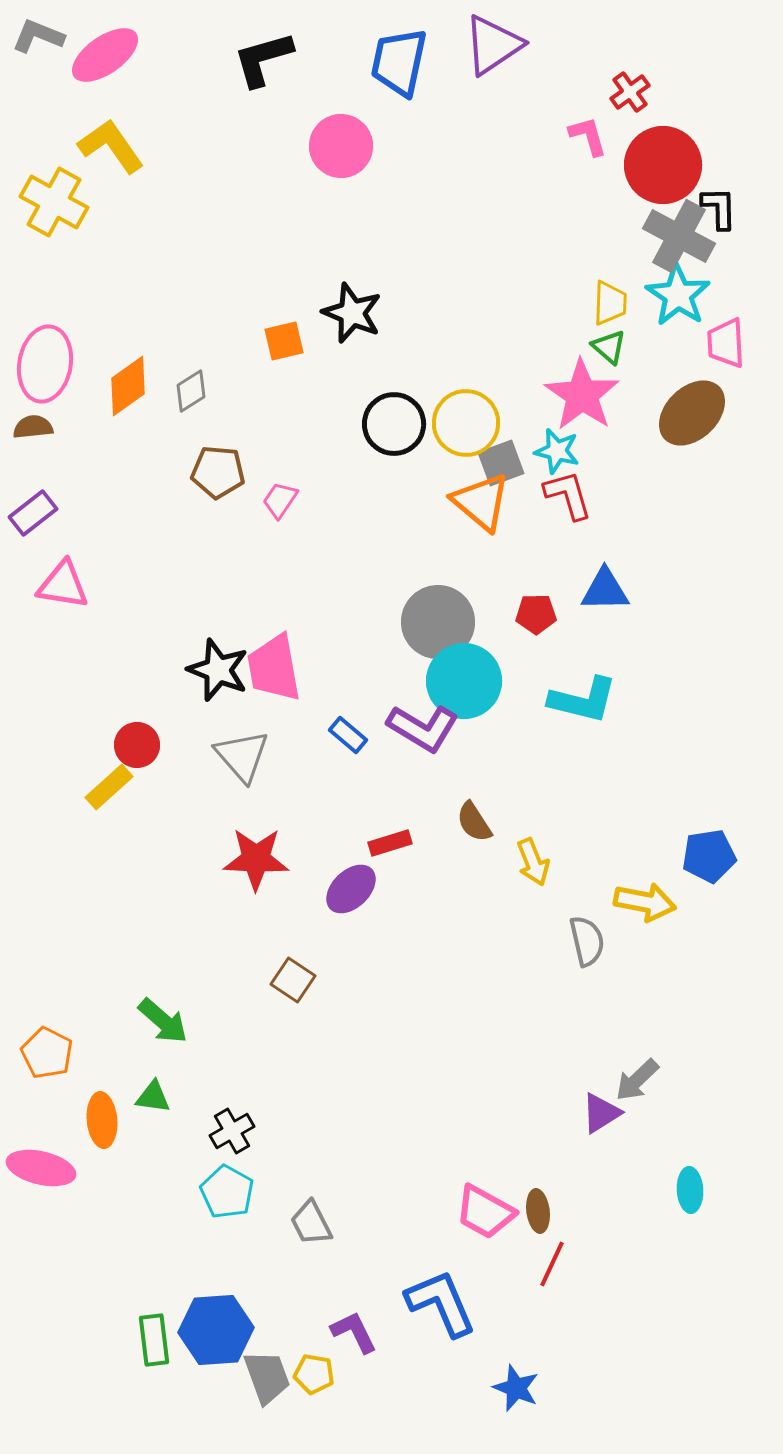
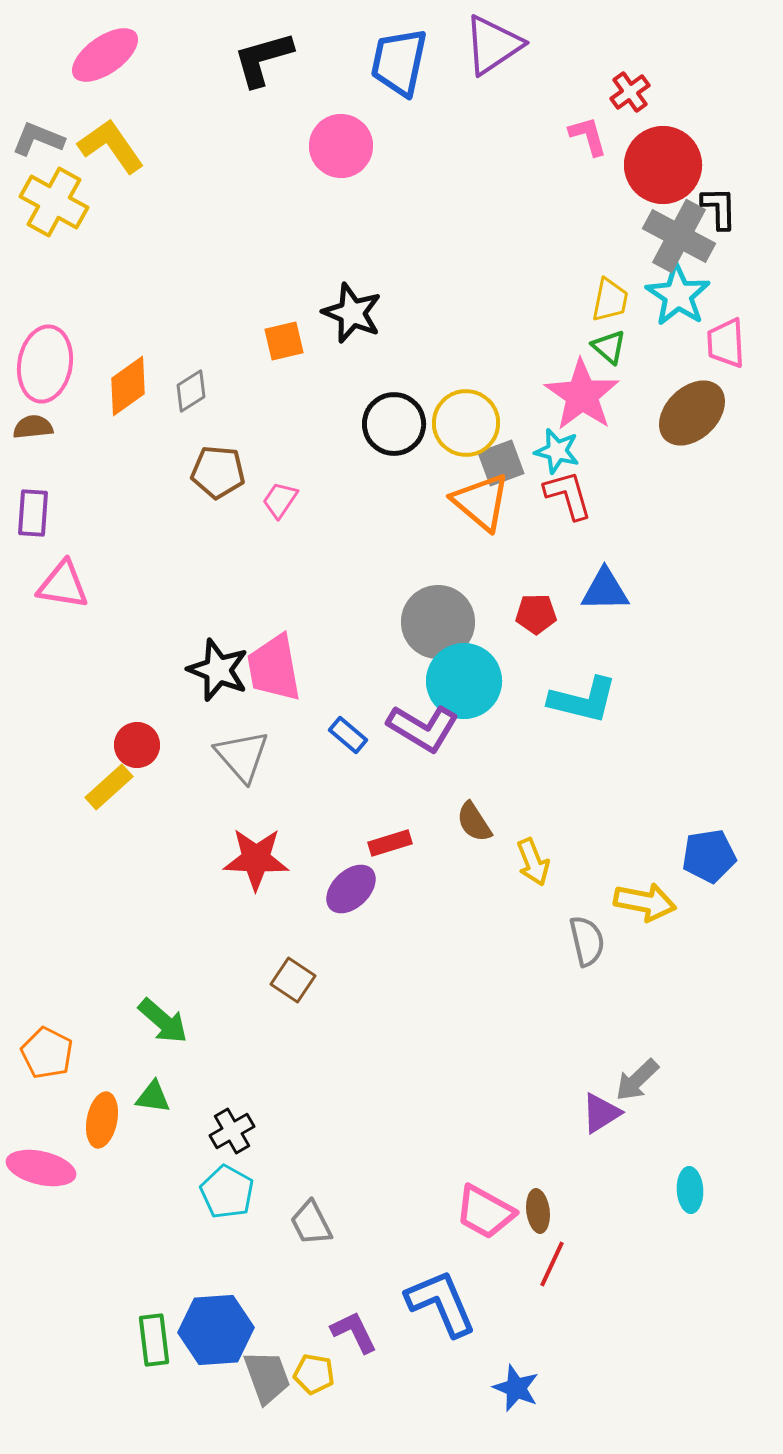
gray L-shape at (38, 36): moved 103 px down
yellow trapezoid at (610, 303): moved 3 px up; rotated 9 degrees clockwise
purple rectangle at (33, 513): rotated 48 degrees counterclockwise
orange ellipse at (102, 1120): rotated 16 degrees clockwise
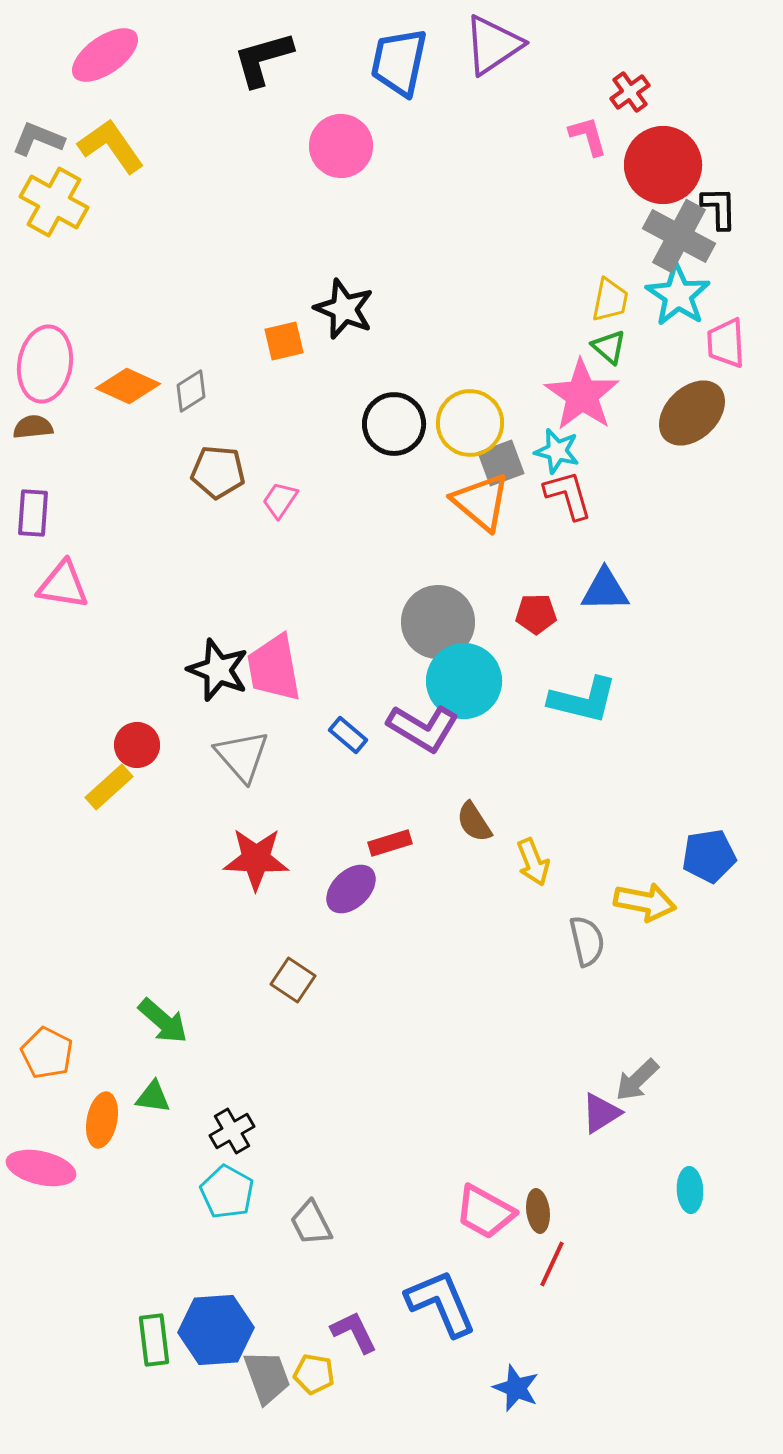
black star at (352, 313): moved 8 px left, 4 px up
orange diamond at (128, 386): rotated 60 degrees clockwise
yellow circle at (466, 423): moved 4 px right
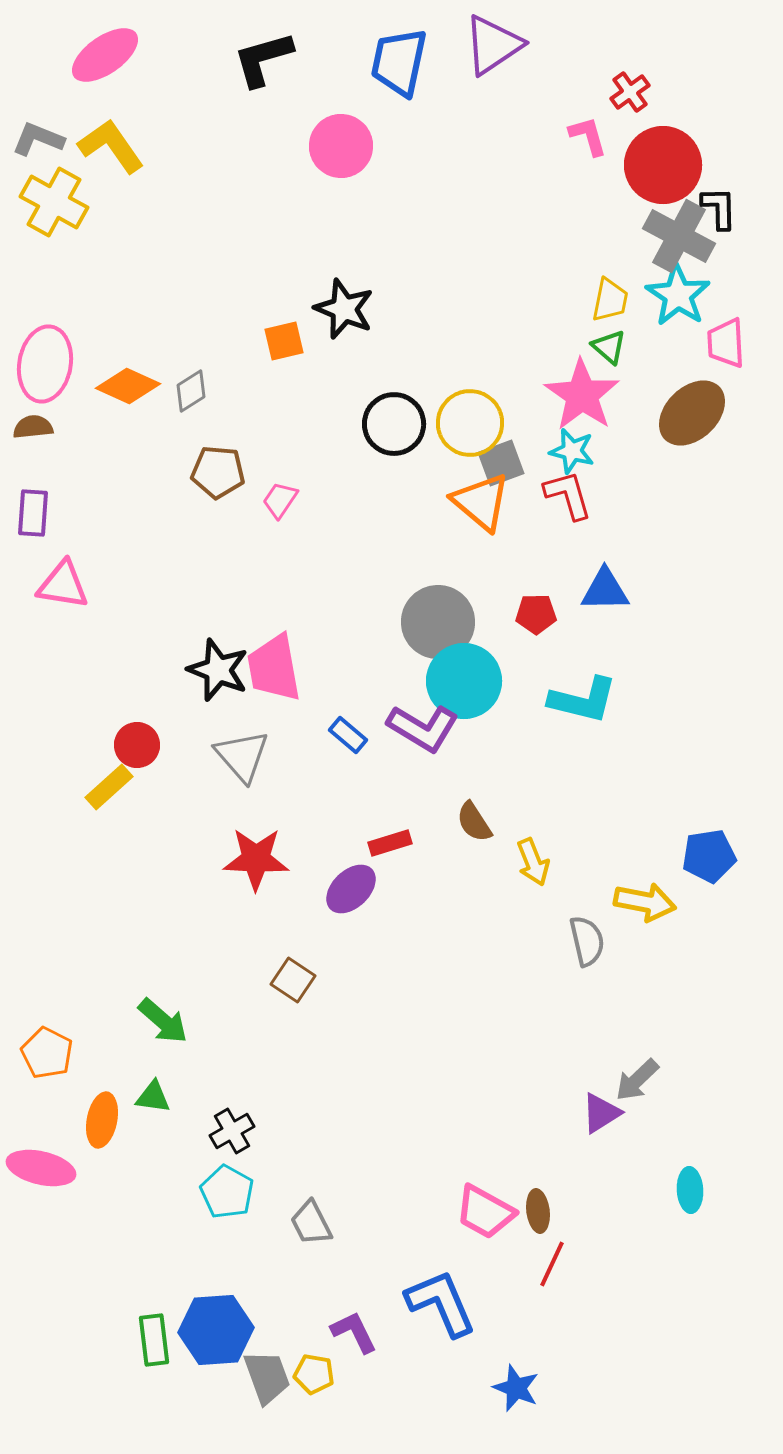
cyan star at (557, 451): moved 15 px right
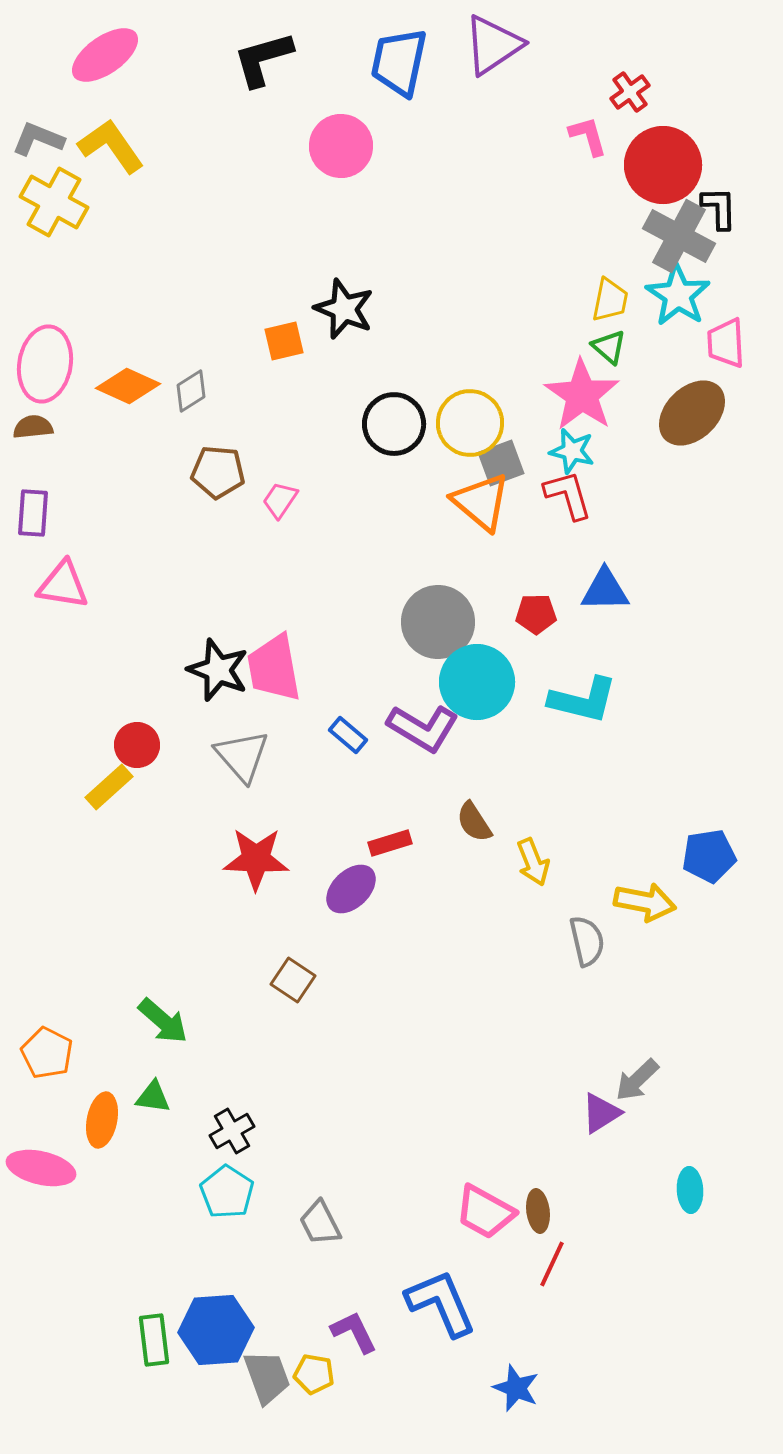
cyan circle at (464, 681): moved 13 px right, 1 px down
cyan pentagon at (227, 1192): rotated 4 degrees clockwise
gray trapezoid at (311, 1223): moved 9 px right
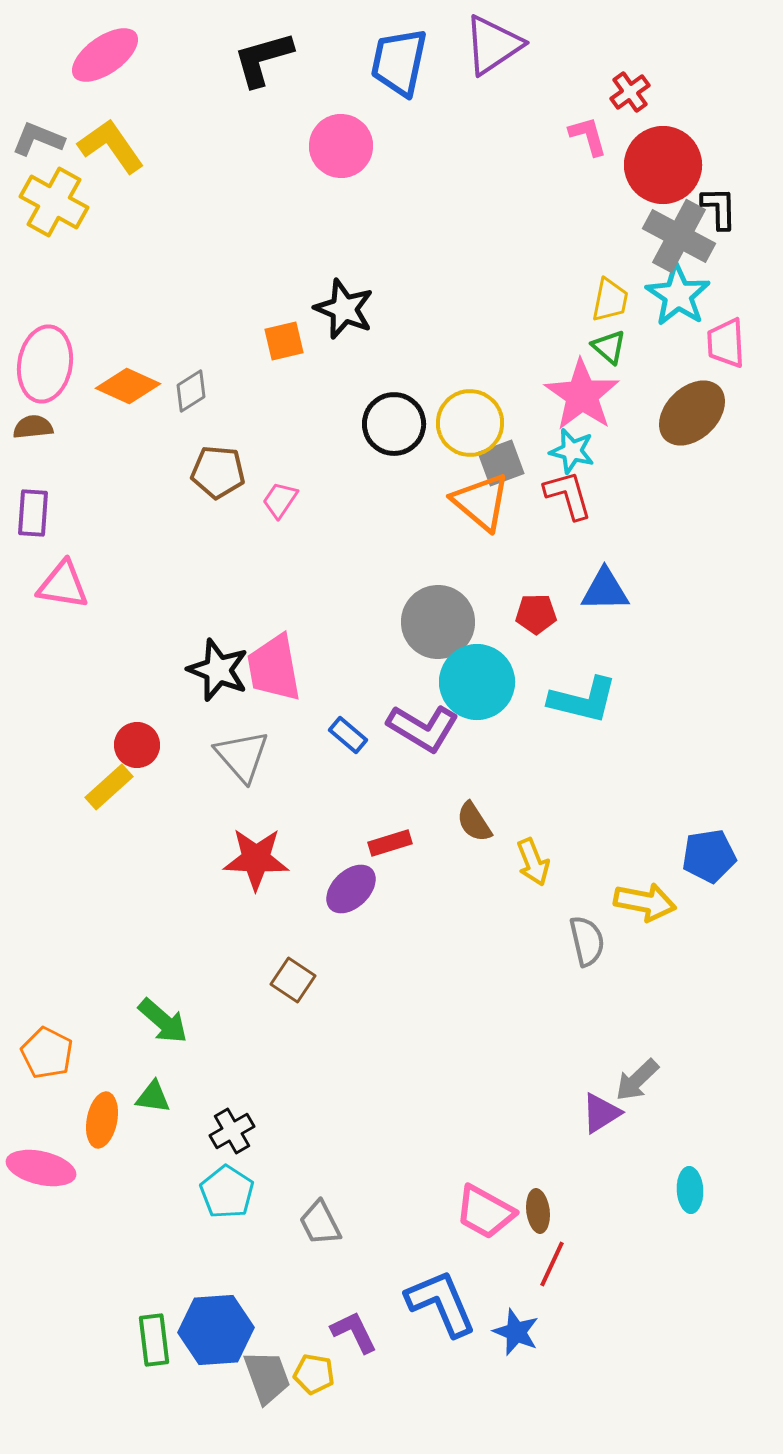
blue star at (516, 1388): moved 56 px up
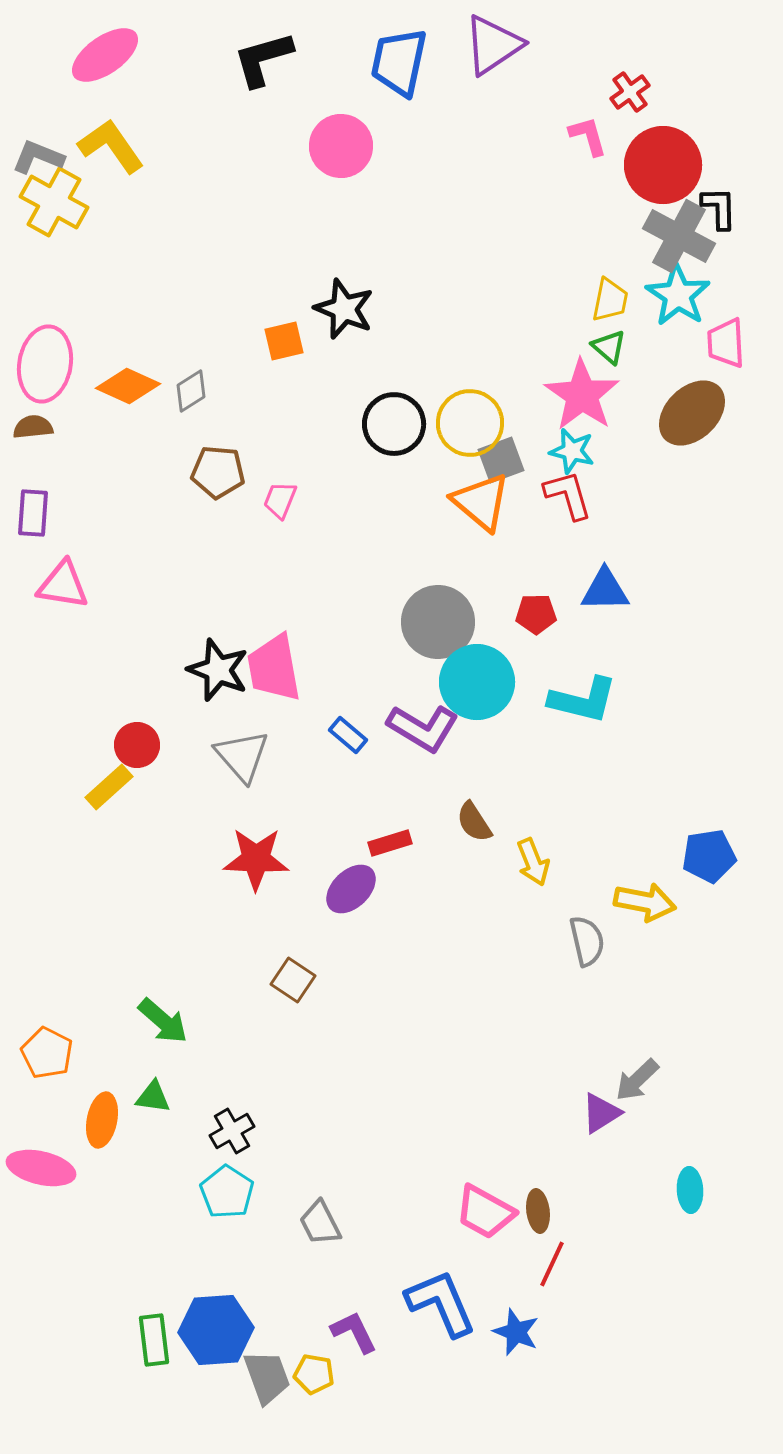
gray L-shape at (38, 139): moved 18 px down
gray square at (501, 463): moved 3 px up
pink trapezoid at (280, 500): rotated 12 degrees counterclockwise
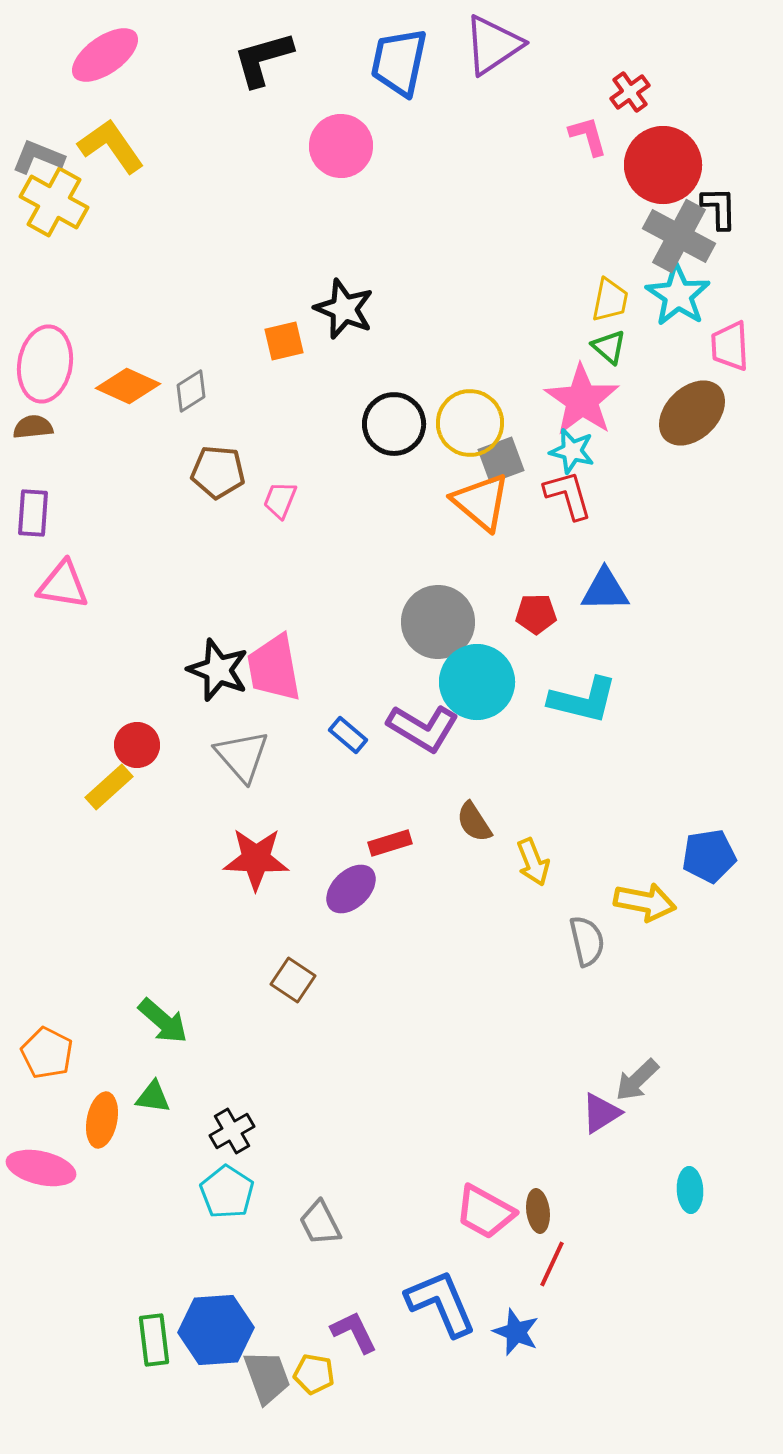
pink trapezoid at (726, 343): moved 4 px right, 3 px down
pink star at (582, 395): moved 5 px down
